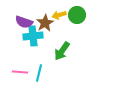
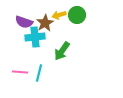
cyan cross: moved 2 px right, 1 px down
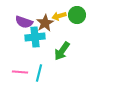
yellow arrow: moved 1 px down
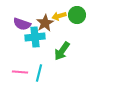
purple semicircle: moved 2 px left, 2 px down
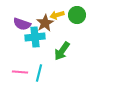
yellow arrow: moved 2 px left, 1 px up
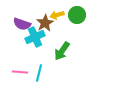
cyan cross: rotated 18 degrees counterclockwise
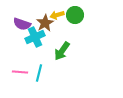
green circle: moved 2 px left
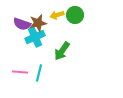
brown star: moved 7 px left; rotated 18 degrees clockwise
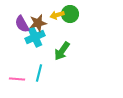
green circle: moved 5 px left, 1 px up
purple semicircle: rotated 42 degrees clockwise
pink line: moved 3 px left, 7 px down
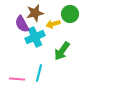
yellow arrow: moved 4 px left, 9 px down
brown star: moved 3 px left, 10 px up
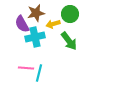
brown star: moved 1 px right
cyan cross: rotated 12 degrees clockwise
green arrow: moved 7 px right, 10 px up; rotated 72 degrees counterclockwise
pink line: moved 9 px right, 11 px up
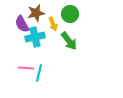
yellow arrow: rotated 96 degrees counterclockwise
